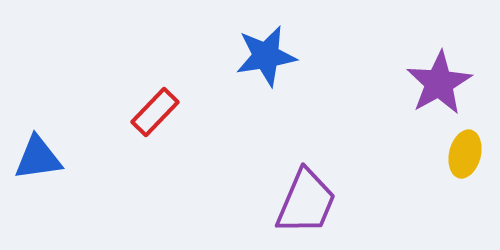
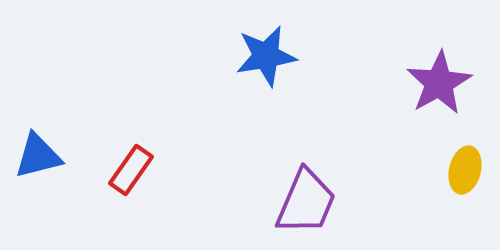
red rectangle: moved 24 px left, 58 px down; rotated 9 degrees counterclockwise
yellow ellipse: moved 16 px down
blue triangle: moved 2 px up; rotated 6 degrees counterclockwise
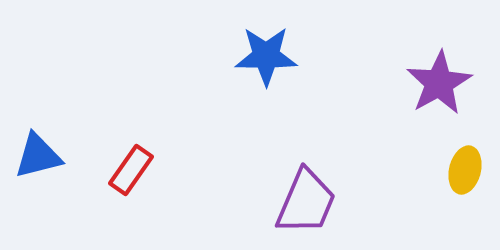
blue star: rotated 10 degrees clockwise
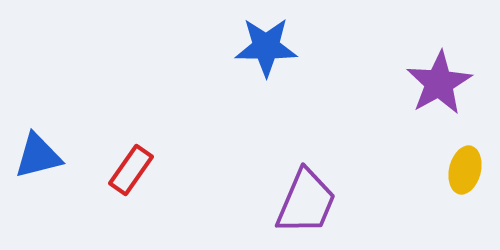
blue star: moved 9 px up
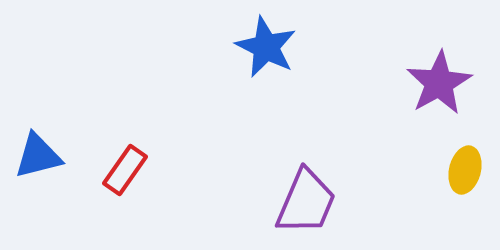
blue star: rotated 26 degrees clockwise
red rectangle: moved 6 px left
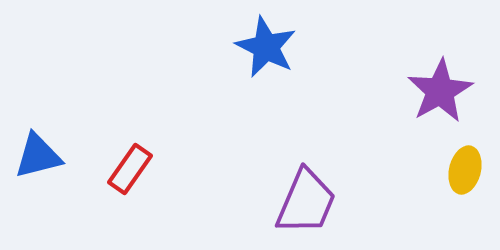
purple star: moved 1 px right, 8 px down
red rectangle: moved 5 px right, 1 px up
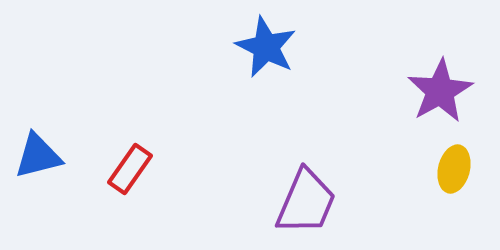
yellow ellipse: moved 11 px left, 1 px up
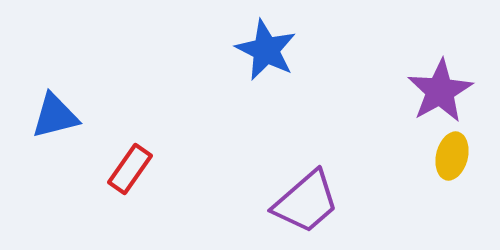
blue star: moved 3 px down
blue triangle: moved 17 px right, 40 px up
yellow ellipse: moved 2 px left, 13 px up
purple trapezoid: rotated 26 degrees clockwise
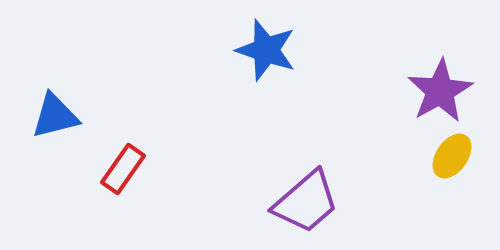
blue star: rotated 8 degrees counterclockwise
yellow ellipse: rotated 21 degrees clockwise
red rectangle: moved 7 px left
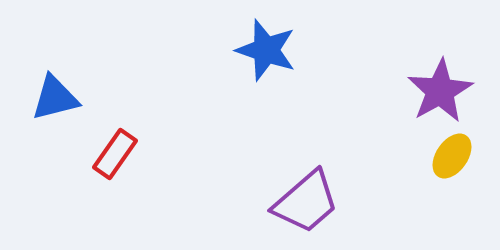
blue triangle: moved 18 px up
red rectangle: moved 8 px left, 15 px up
